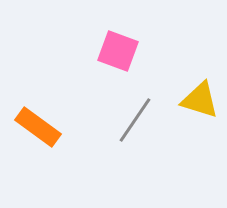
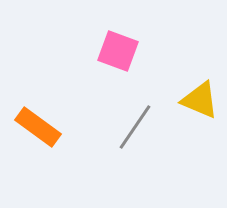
yellow triangle: rotated 6 degrees clockwise
gray line: moved 7 px down
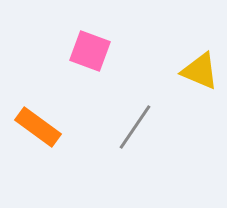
pink square: moved 28 px left
yellow triangle: moved 29 px up
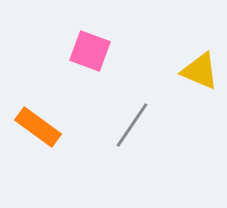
gray line: moved 3 px left, 2 px up
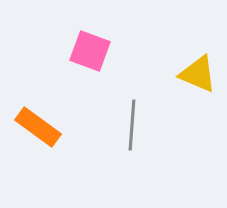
yellow triangle: moved 2 px left, 3 px down
gray line: rotated 30 degrees counterclockwise
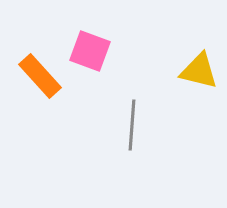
yellow triangle: moved 1 px right, 3 px up; rotated 9 degrees counterclockwise
orange rectangle: moved 2 px right, 51 px up; rotated 12 degrees clockwise
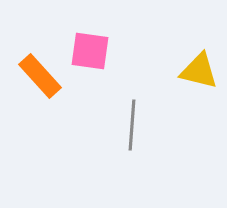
pink square: rotated 12 degrees counterclockwise
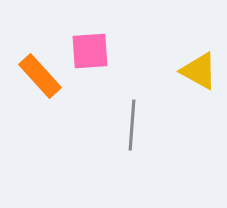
pink square: rotated 12 degrees counterclockwise
yellow triangle: rotated 15 degrees clockwise
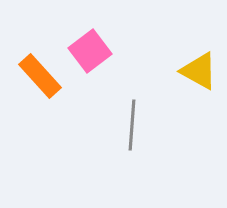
pink square: rotated 33 degrees counterclockwise
